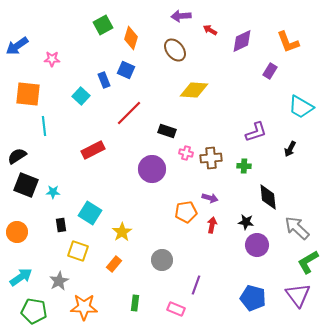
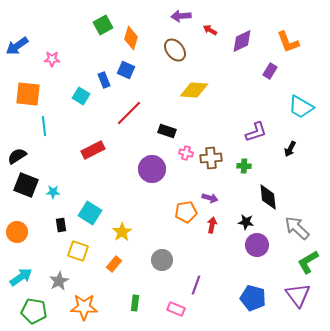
cyan square at (81, 96): rotated 12 degrees counterclockwise
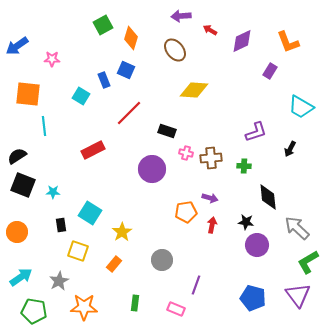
black square at (26, 185): moved 3 px left
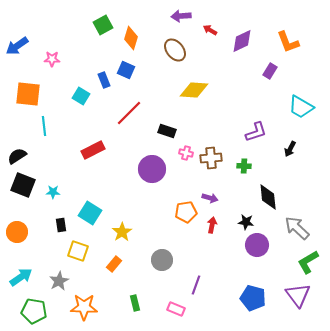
green rectangle at (135, 303): rotated 21 degrees counterclockwise
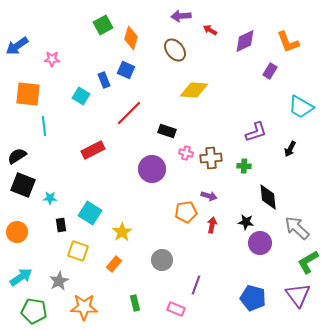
purple diamond at (242, 41): moved 3 px right
cyan star at (53, 192): moved 3 px left, 6 px down
purple arrow at (210, 198): moved 1 px left, 2 px up
purple circle at (257, 245): moved 3 px right, 2 px up
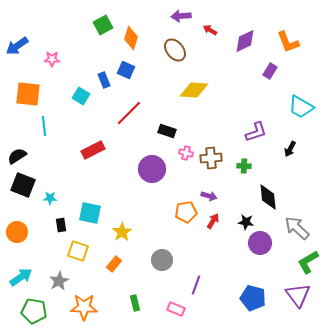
cyan square at (90, 213): rotated 20 degrees counterclockwise
red arrow at (212, 225): moved 1 px right, 4 px up; rotated 21 degrees clockwise
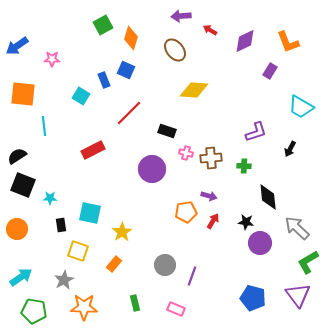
orange square at (28, 94): moved 5 px left
orange circle at (17, 232): moved 3 px up
gray circle at (162, 260): moved 3 px right, 5 px down
gray star at (59, 281): moved 5 px right, 1 px up
purple line at (196, 285): moved 4 px left, 9 px up
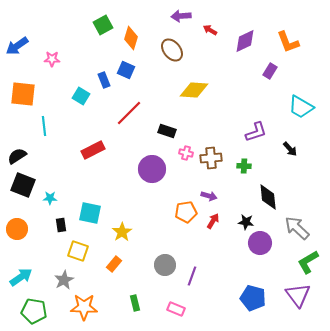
brown ellipse at (175, 50): moved 3 px left
black arrow at (290, 149): rotated 70 degrees counterclockwise
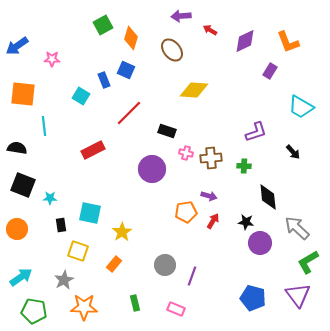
black arrow at (290, 149): moved 3 px right, 3 px down
black semicircle at (17, 156): moved 8 px up; rotated 42 degrees clockwise
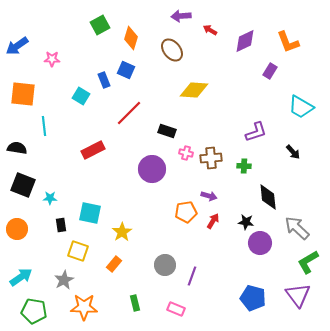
green square at (103, 25): moved 3 px left
